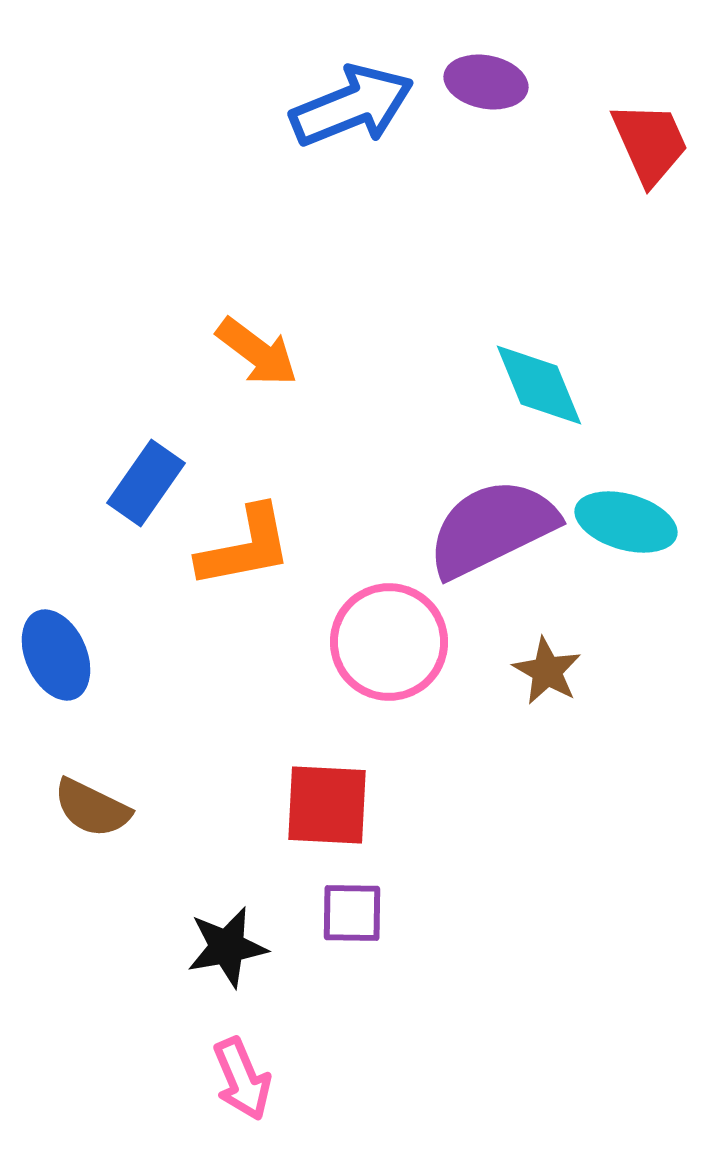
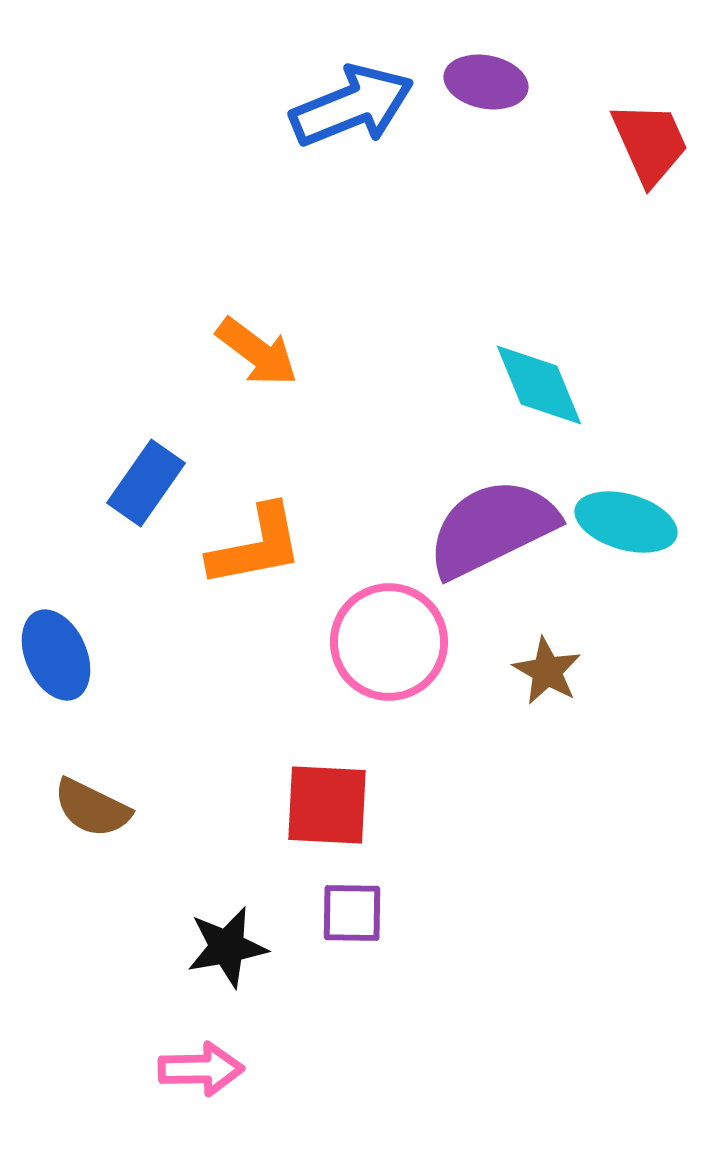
orange L-shape: moved 11 px right, 1 px up
pink arrow: moved 41 px left, 10 px up; rotated 68 degrees counterclockwise
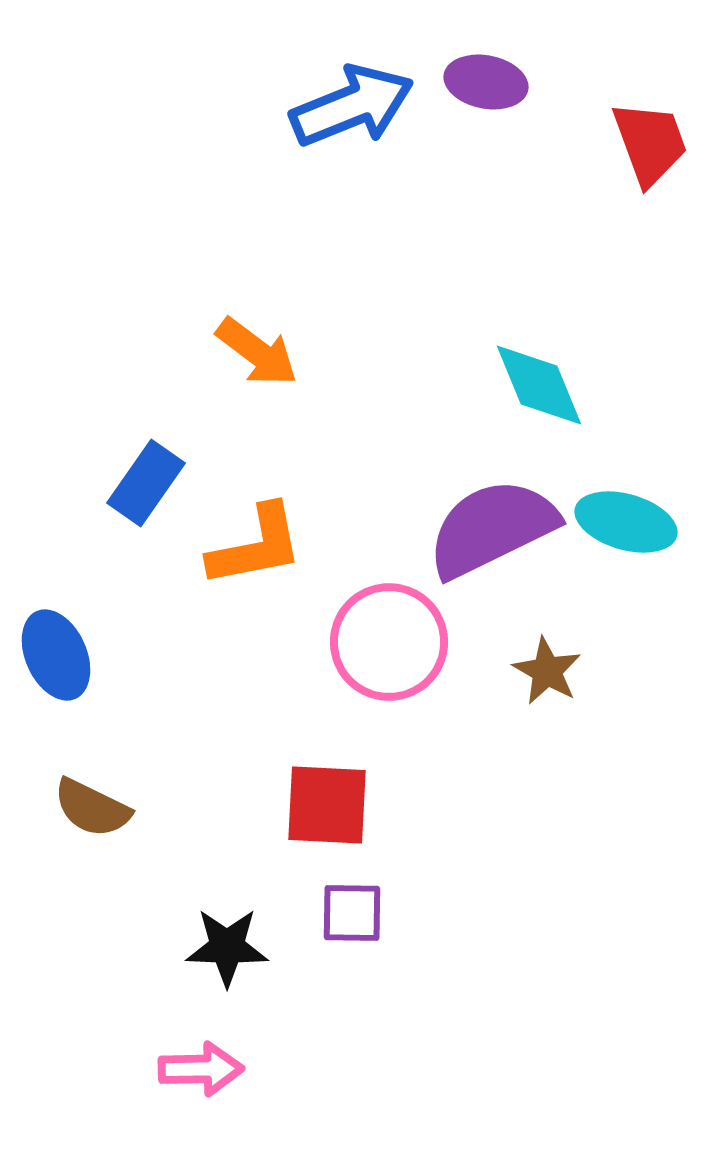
red trapezoid: rotated 4 degrees clockwise
black star: rotated 12 degrees clockwise
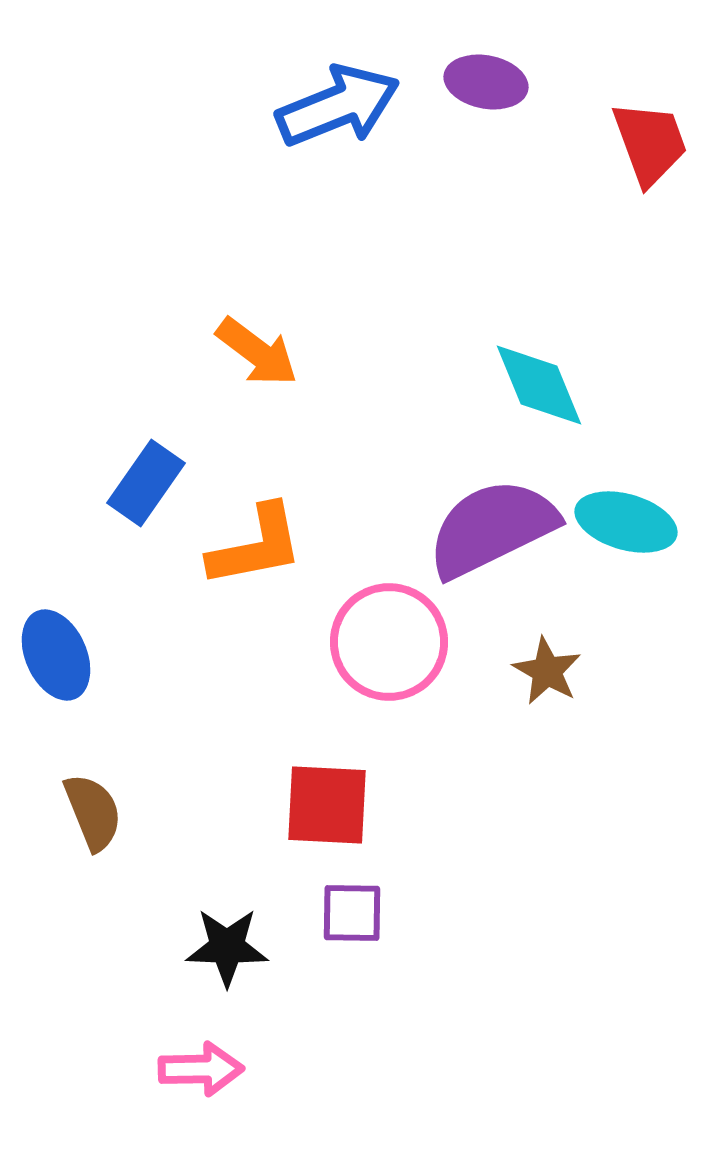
blue arrow: moved 14 px left
brown semicircle: moved 1 px right, 4 px down; rotated 138 degrees counterclockwise
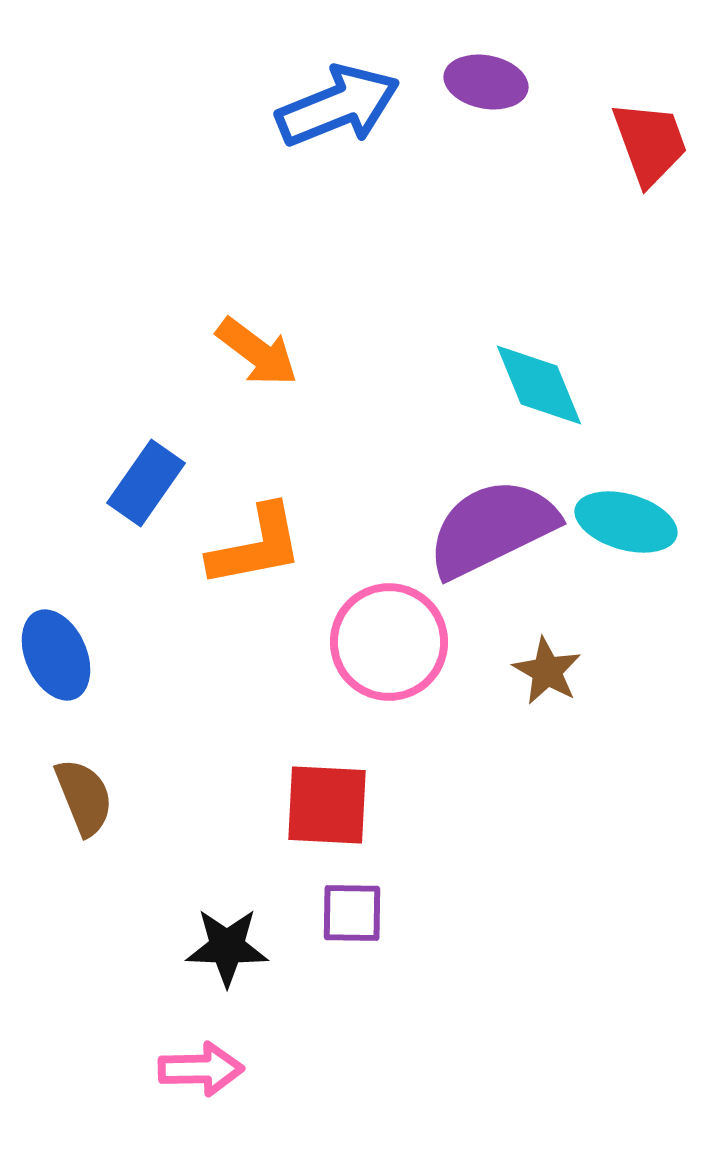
brown semicircle: moved 9 px left, 15 px up
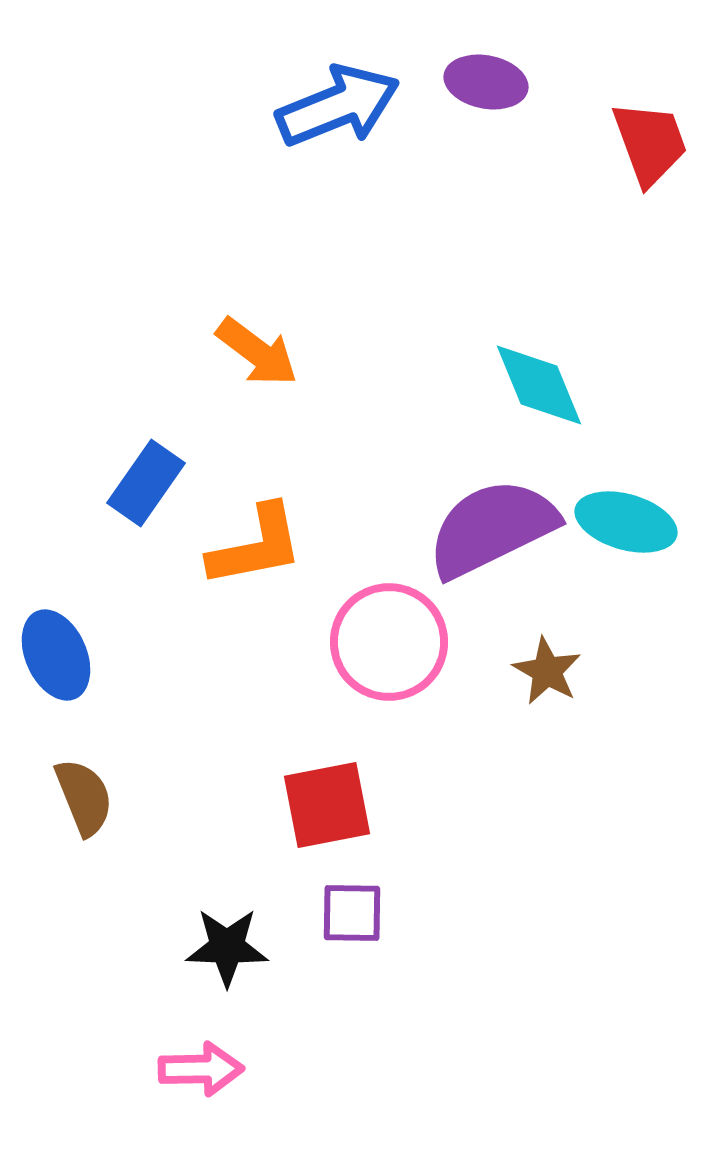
red square: rotated 14 degrees counterclockwise
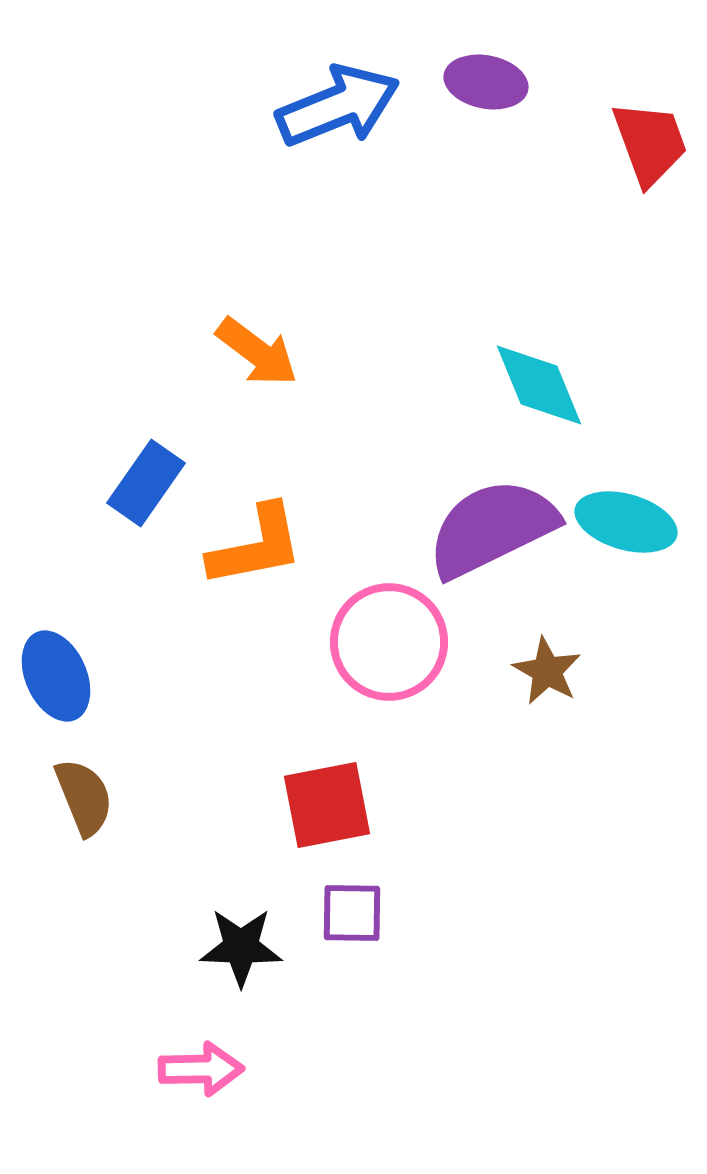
blue ellipse: moved 21 px down
black star: moved 14 px right
